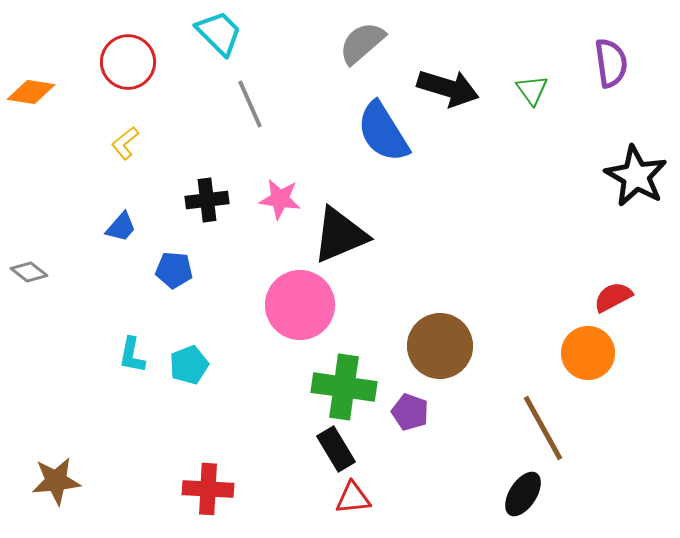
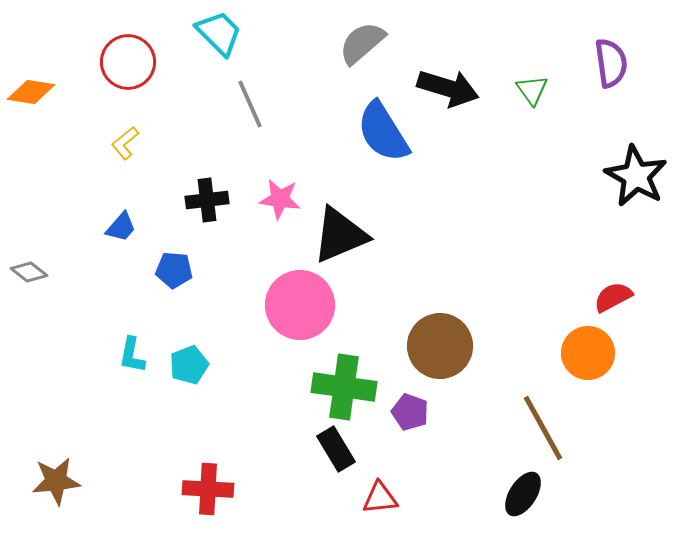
red triangle: moved 27 px right
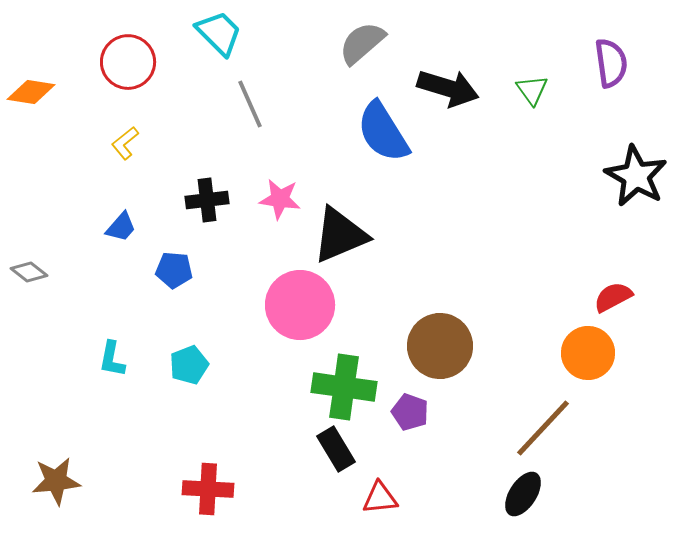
cyan L-shape: moved 20 px left, 4 px down
brown line: rotated 72 degrees clockwise
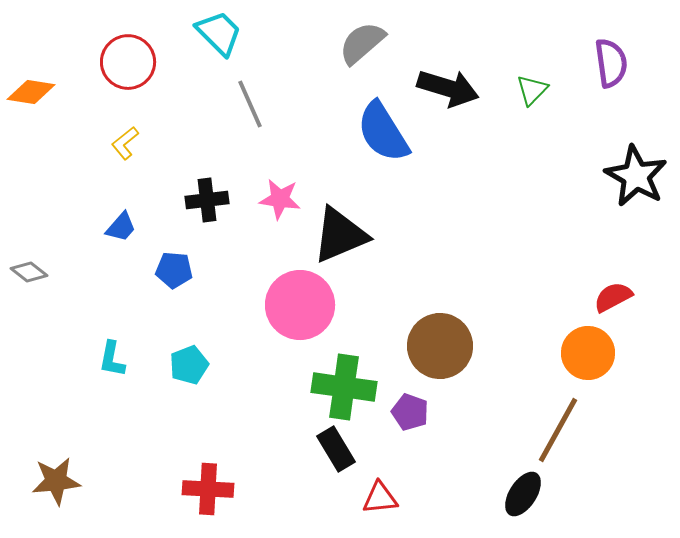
green triangle: rotated 20 degrees clockwise
brown line: moved 15 px right, 2 px down; rotated 14 degrees counterclockwise
